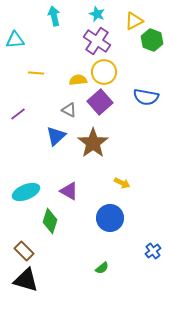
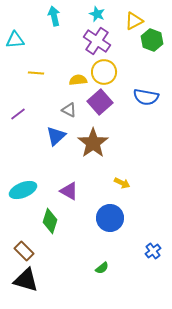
cyan ellipse: moved 3 px left, 2 px up
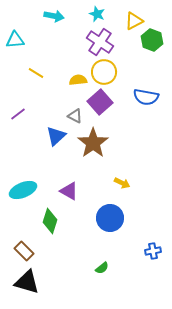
cyan arrow: rotated 114 degrees clockwise
purple cross: moved 3 px right, 1 px down
yellow line: rotated 28 degrees clockwise
gray triangle: moved 6 px right, 6 px down
blue cross: rotated 28 degrees clockwise
black triangle: moved 1 px right, 2 px down
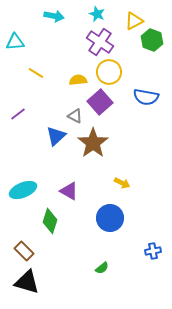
cyan triangle: moved 2 px down
yellow circle: moved 5 px right
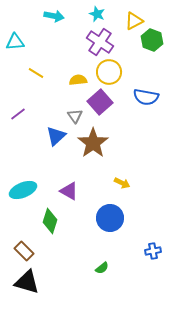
gray triangle: rotated 28 degrees clockwise
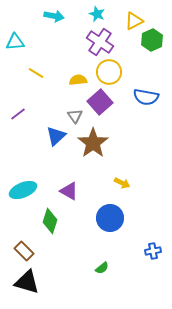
green hexagon: rotated 15 degrees clockwise
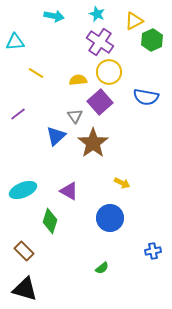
black triangle: moved 2 px left, 7 px down
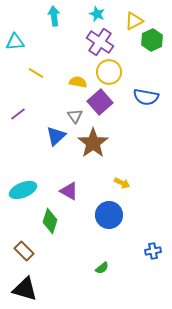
cyan arrow: rotated 108 degrees counterclockwise
yellow semicircle: moved 2 px down; rotated 18 degrees clockwise
blue circle: moved 1 px left, 3 px up
